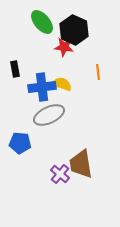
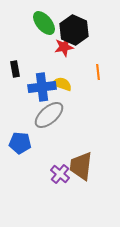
green ellipse: moved 2 px right, 1 px down
red star: rotated 18 degrees counterclockwise
gray ellipse: rotated 16 degrees counterclockwise
brown trapezoid: moved 2 px down; rotated 16 degrees clockwise
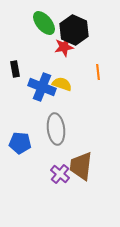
blue cross: rotated 28 degrees clockwise
gray ellipse: moved 7 px right, 14 px down; rotated 56 degrees counterclockwise
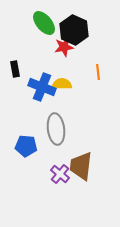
yellow semicircle: rotated 18 degrees counterclockwise
blue pentagon: moved 6 px right, 3 px down
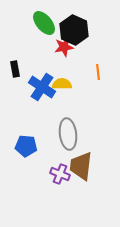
blue cross: rotated 12 degrees clockwise
gray ellipse: moved 12 px right, 5 px down
purple cross: rotated 18 degrees counterclockwise
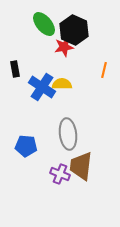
green ellipse: moved 1 px down
orange line: moved 6 px right, 2 px up; rotated 21 degrees clockwise
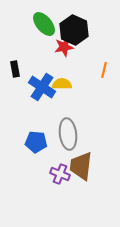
blue pentagon: moved 10 px right, 4 px up
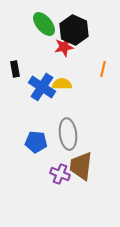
orange line: moved 1 px left, 1 px up
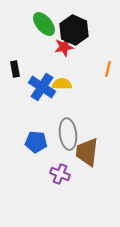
orange line: moved 5 px right
brown trapezoid: moved 6 px right, 14 px up
